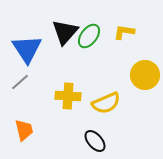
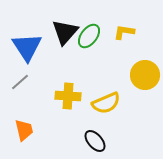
blue triangle: moved 2 px up
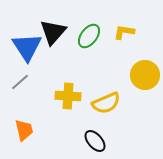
black triangle: moved 12 px left
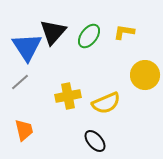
yellow cross: rotated 15 degrees counterclockwise
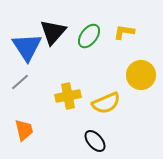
yellow circle: moved 4 px left
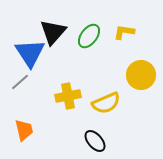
blue triangle: moved 3 px right, 6 px down
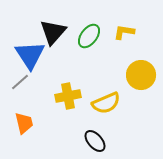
blue triangle: moved 2 px down
orange trapezoid: moved 7 px up
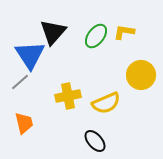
green ellipse: moved 7 px right
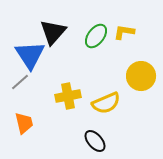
yellow circle: moved 1 px down
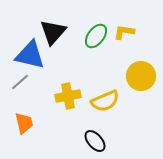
blue triangle: rotated 44 degrees counterclockwise
yellow semicircle: moved 1 px left, 2 px up
